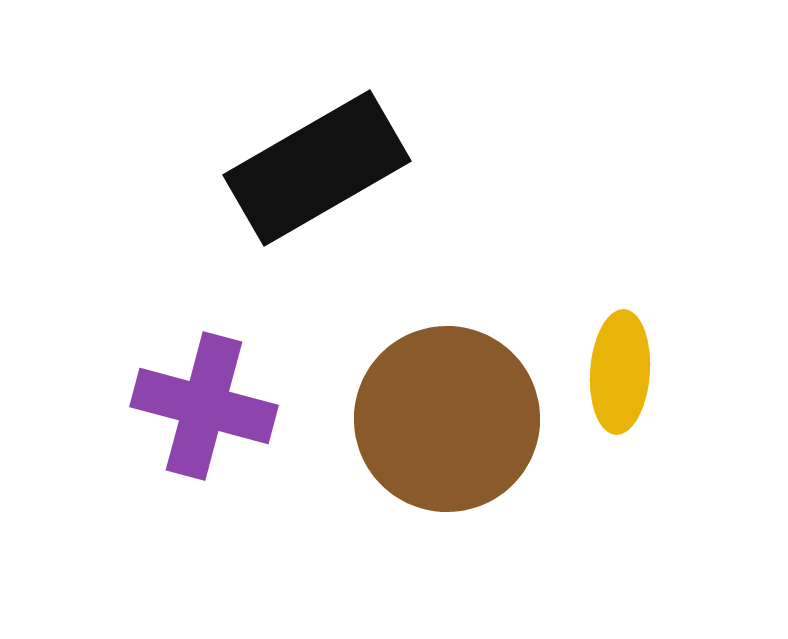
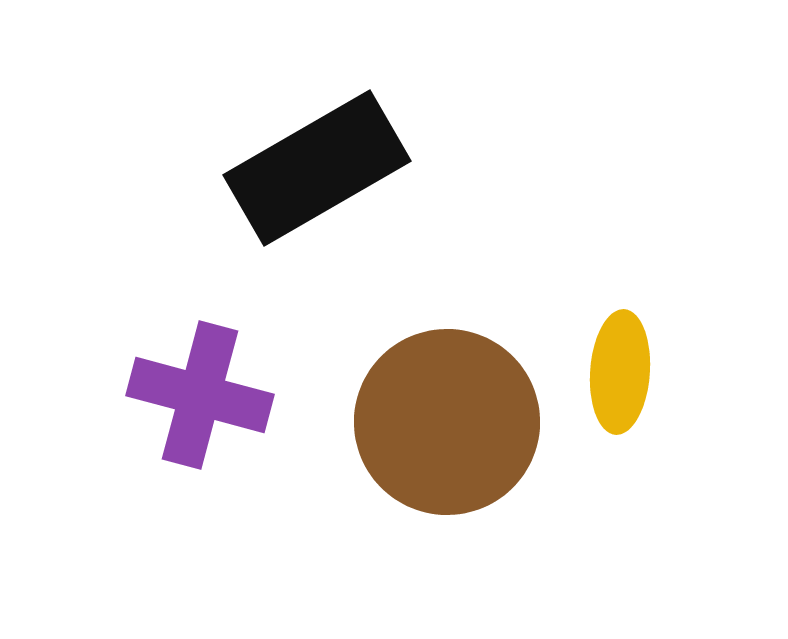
purple cross: moved 4 px left, 11 px up
brown circle: moved 3 px down
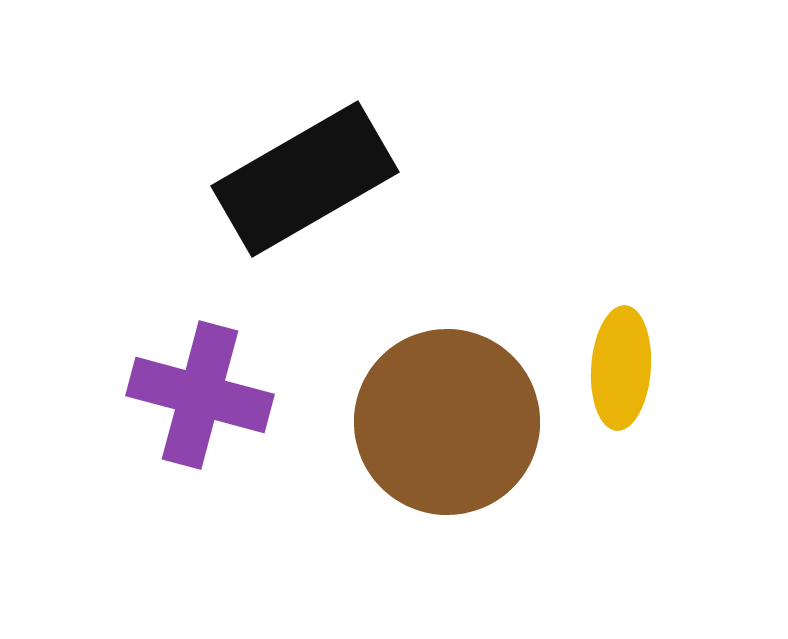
black rectangle: moved 12 px left, 11 px down
yellow ellipse: moved 1 px right, 4 px up
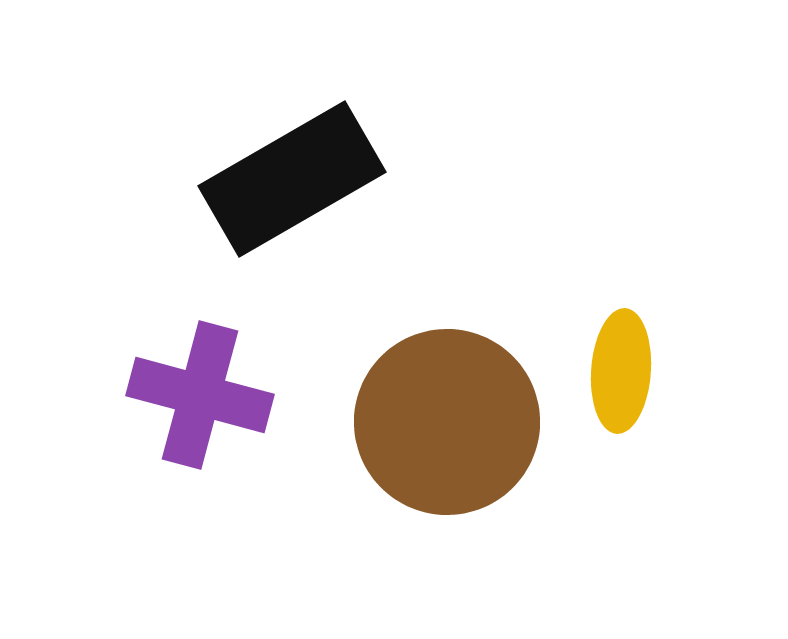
black rectangle: moved 13 px left
yellow ellipse: moved 3 px down
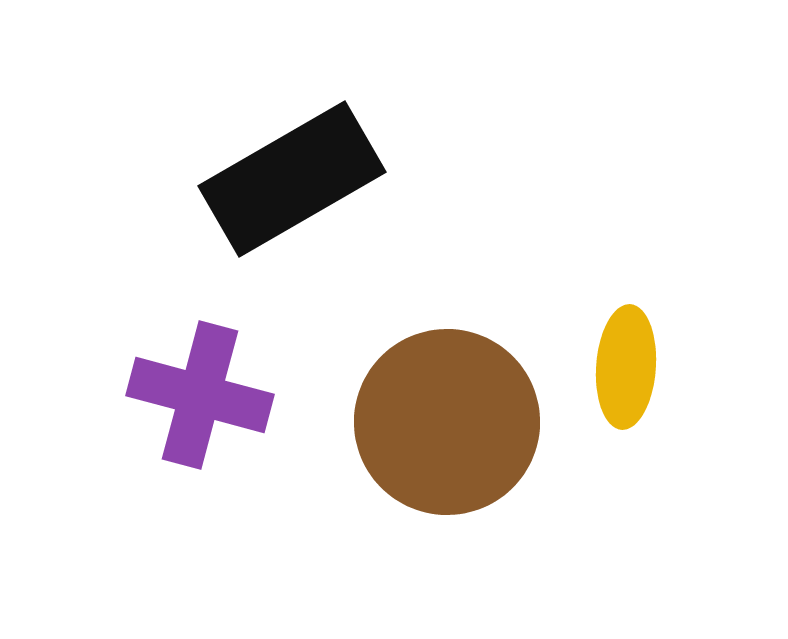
yellow ellipse: moved 5 px right, 4 px up
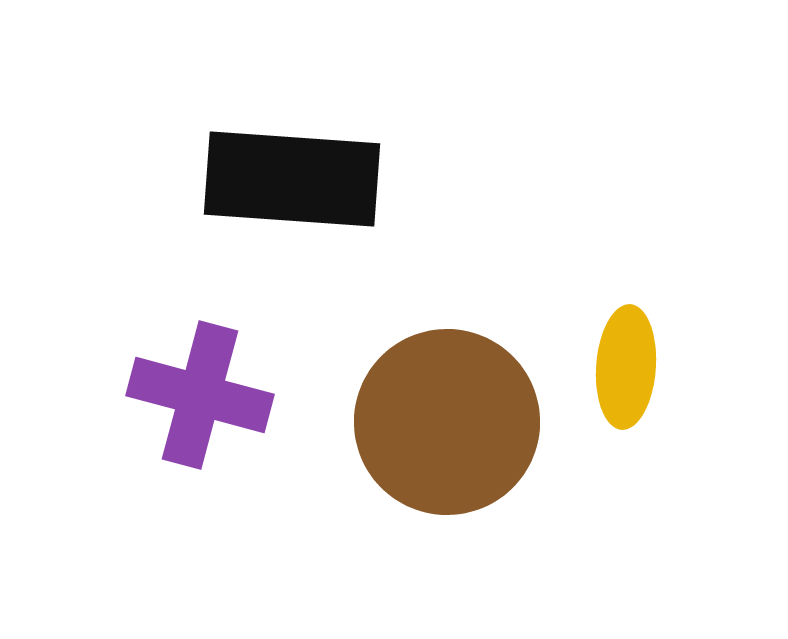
black rectangle: rotated 34 degrees clockwise
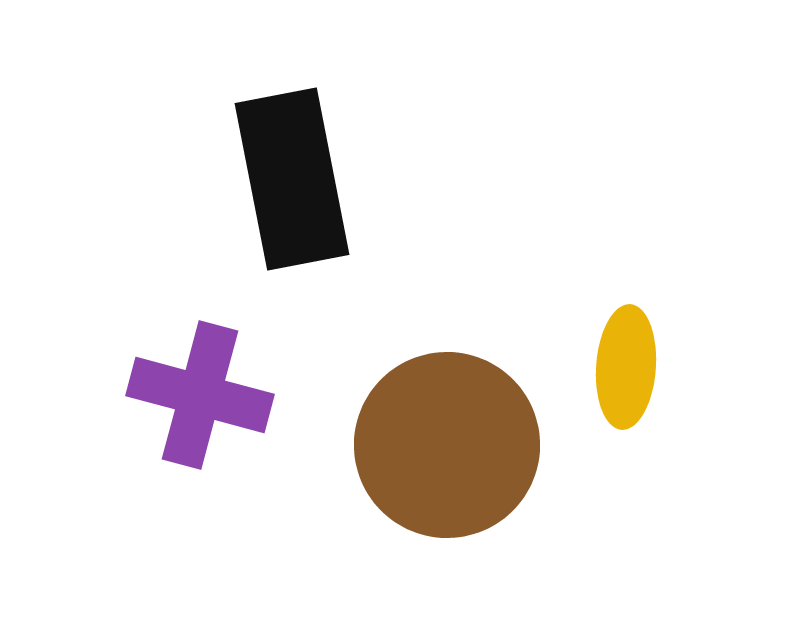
black rectangle: rotated 75 degrees clockwise
brown circle: moved 23 px down
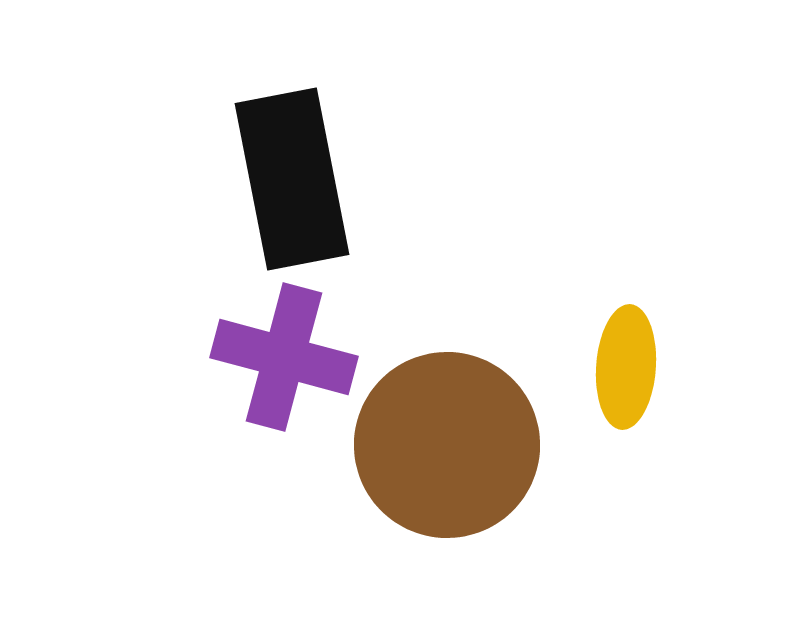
purple cross: moved 84 px right, 38 px up
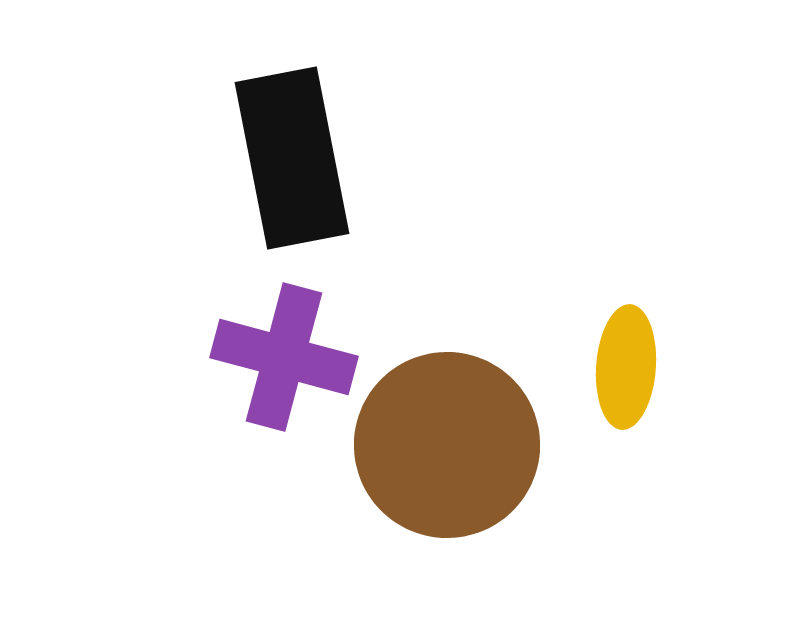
black rectangle: moved 21 px up
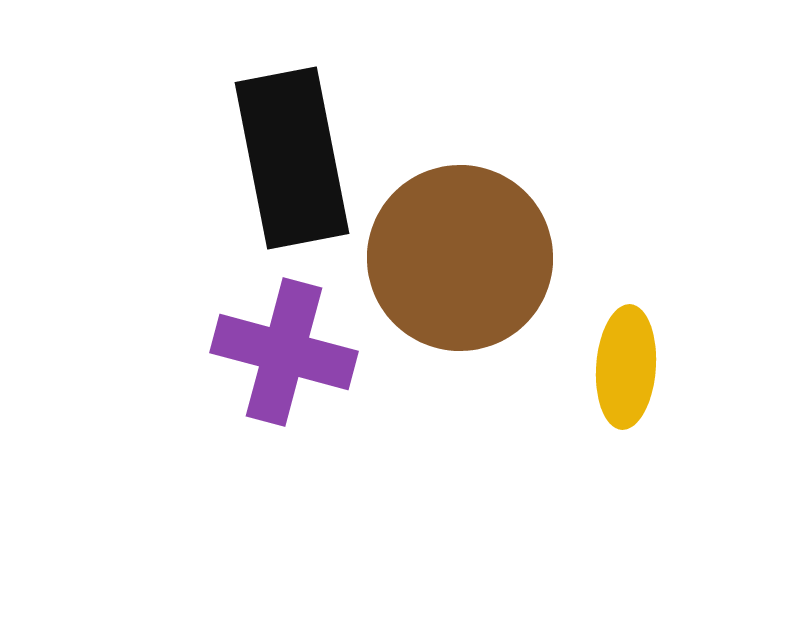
purple cross: moved 5 px up
brown circle: moved 13 px right, 187 px up
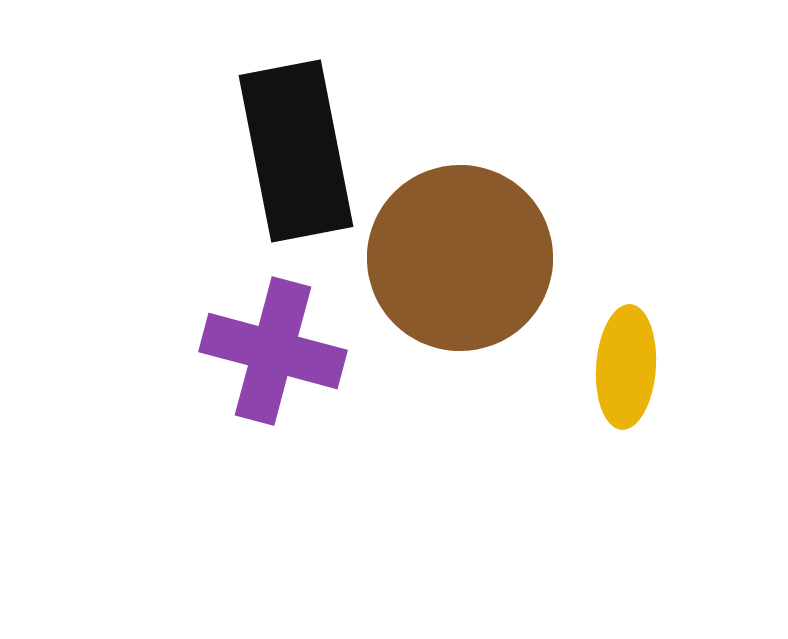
black rectangle: moved 4 px right, 7 px up
purple cross: moved 11 px left, 1 px up
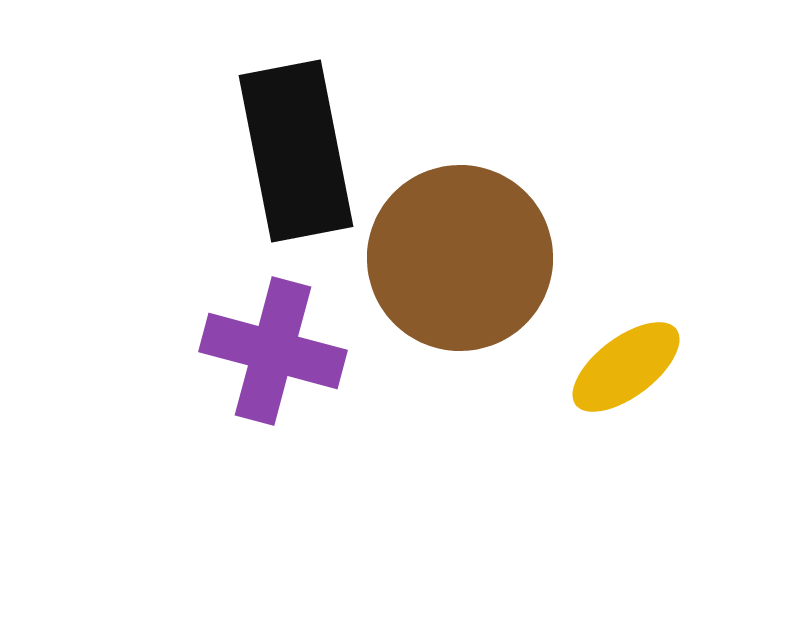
yellow ellipse: rotated 49 degrees clockwise
